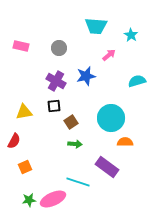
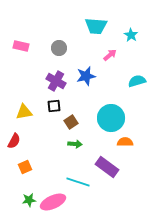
pink arrow: moved 1 px right
pink ellipse: moved 3 px down
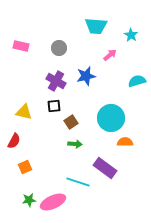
yellow triangle: rotated 24 degrees clockwise
purple rectangle: moved 2 px left, 1 px down
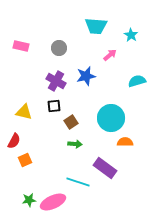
orange square: moved 7 px up
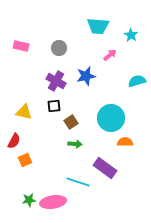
cyan trapezoid: moved 2 px right
pink ellipse: rotated 15 degrees clockwise
